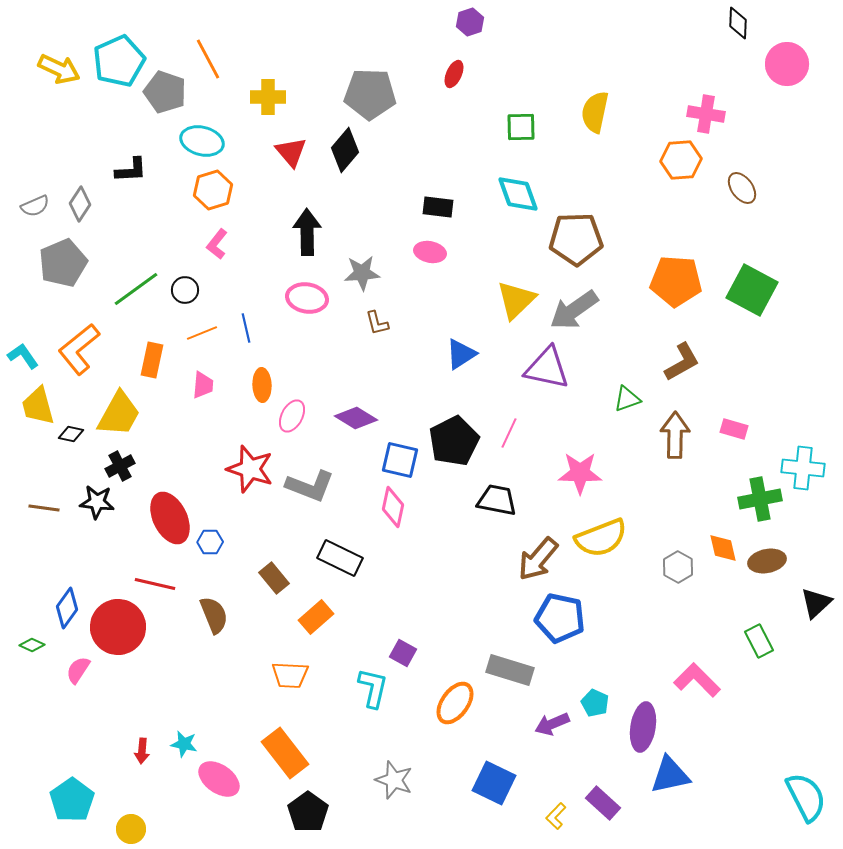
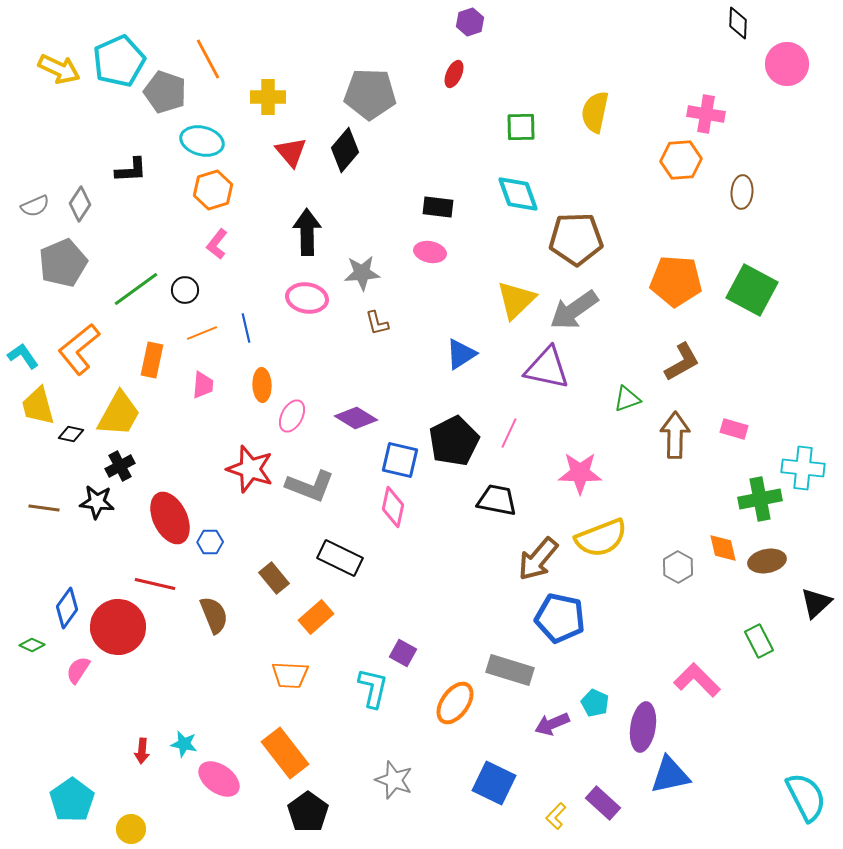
brown ellipse at (742, 188): moved 4 px down; rotated 40 degrees clockwise
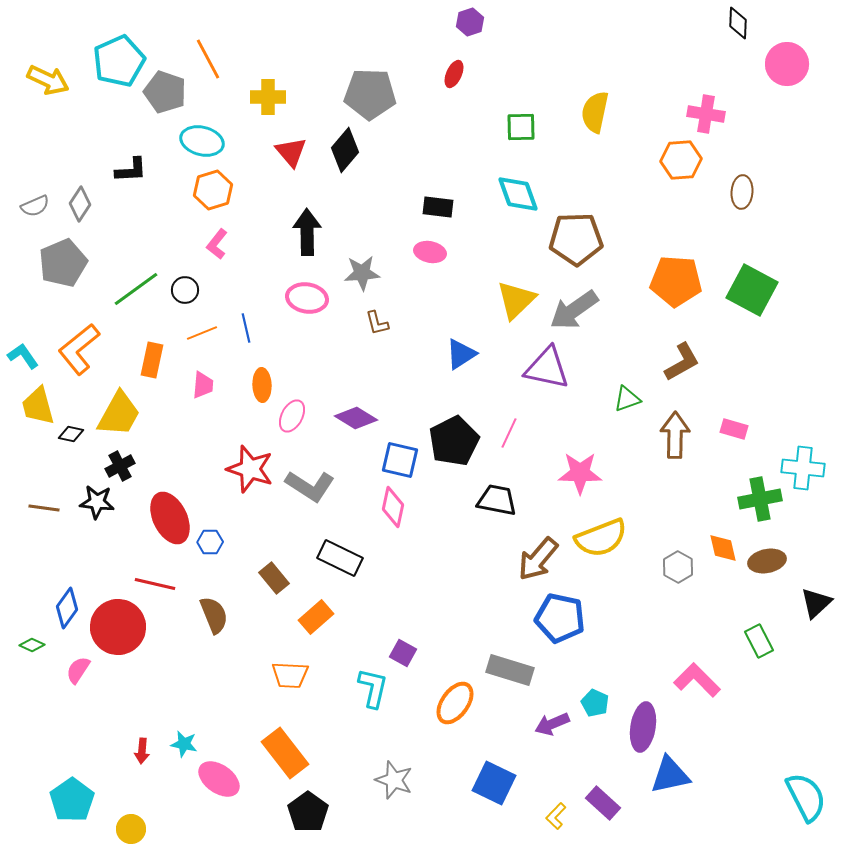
yellow arrow at (59, 69): moved 11 px left, 11 px down
gray L-shape at (310, 486): rotated 12 degrees clockwise
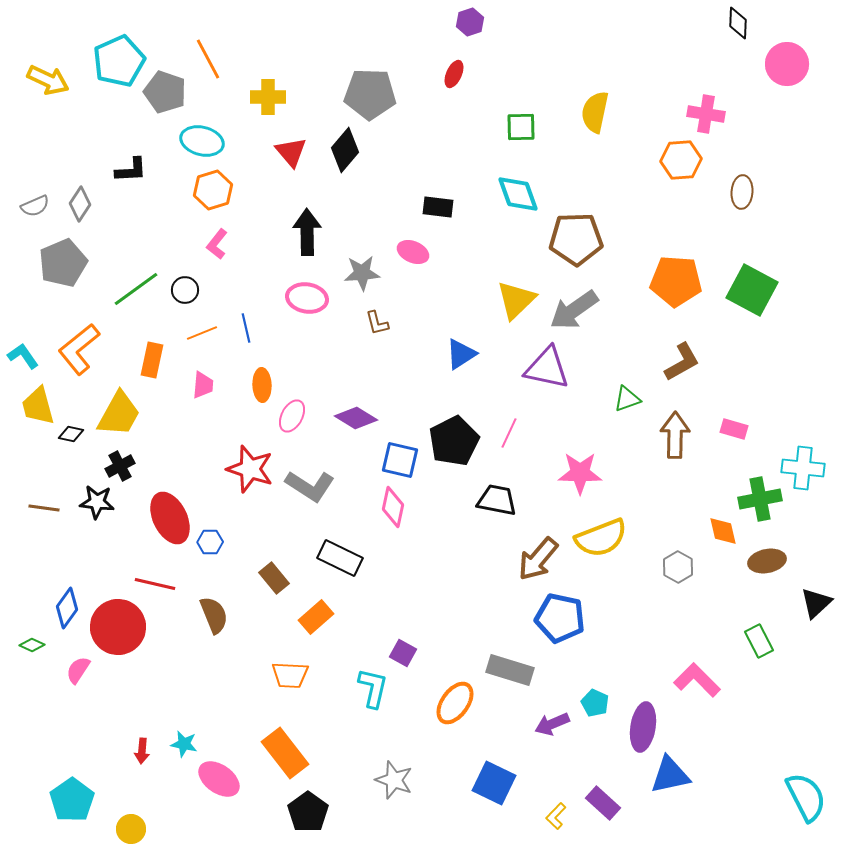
pink ellipse at (430, 252): moved 17 px left; rotated 12 degrees clockwise
orange diamond at (723, 548): moved 17 px up
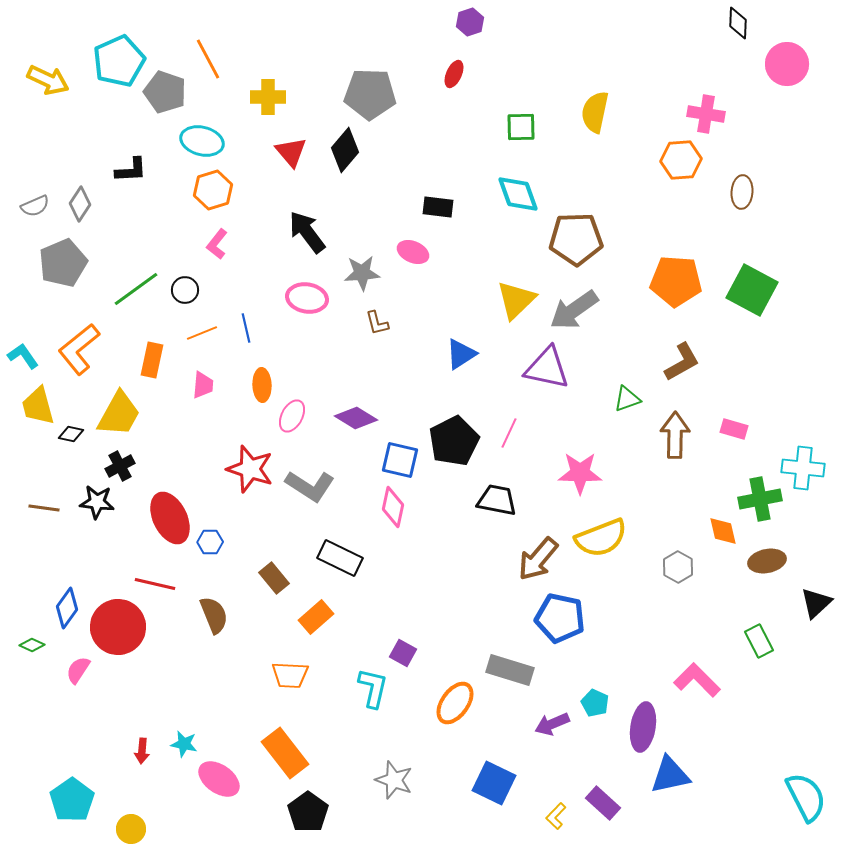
black arrow at (307, 232): rotated 36 degrees counterclockwise
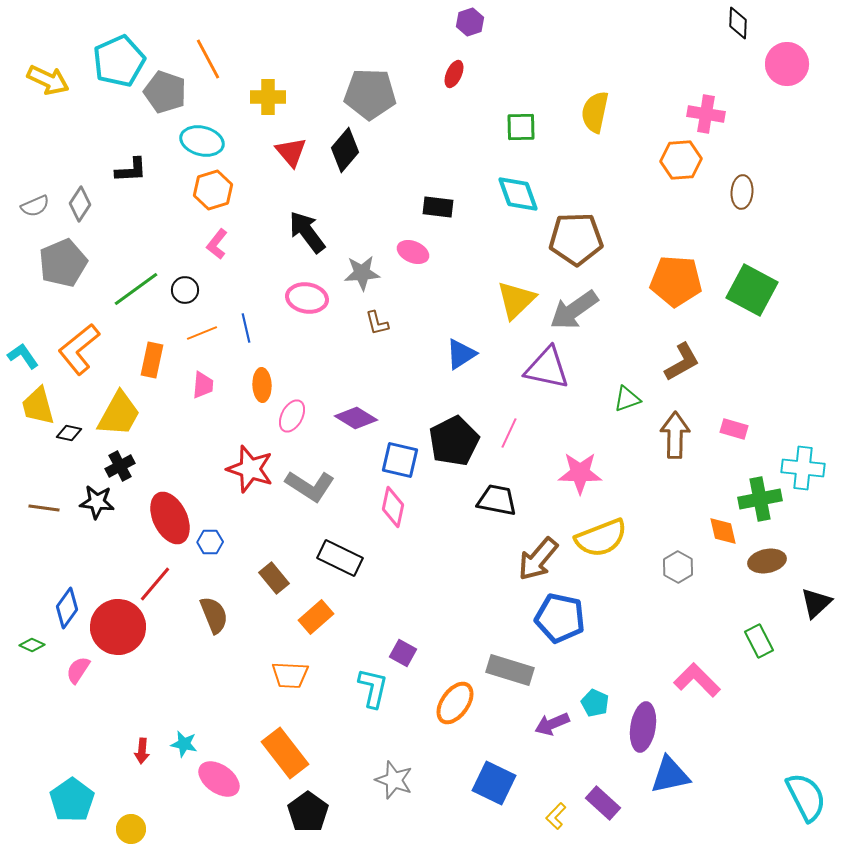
black diamond at (71, 434): moved 2 px left, 1 px up
red line at (155, 584): rotated 63 degrees counterclockwise
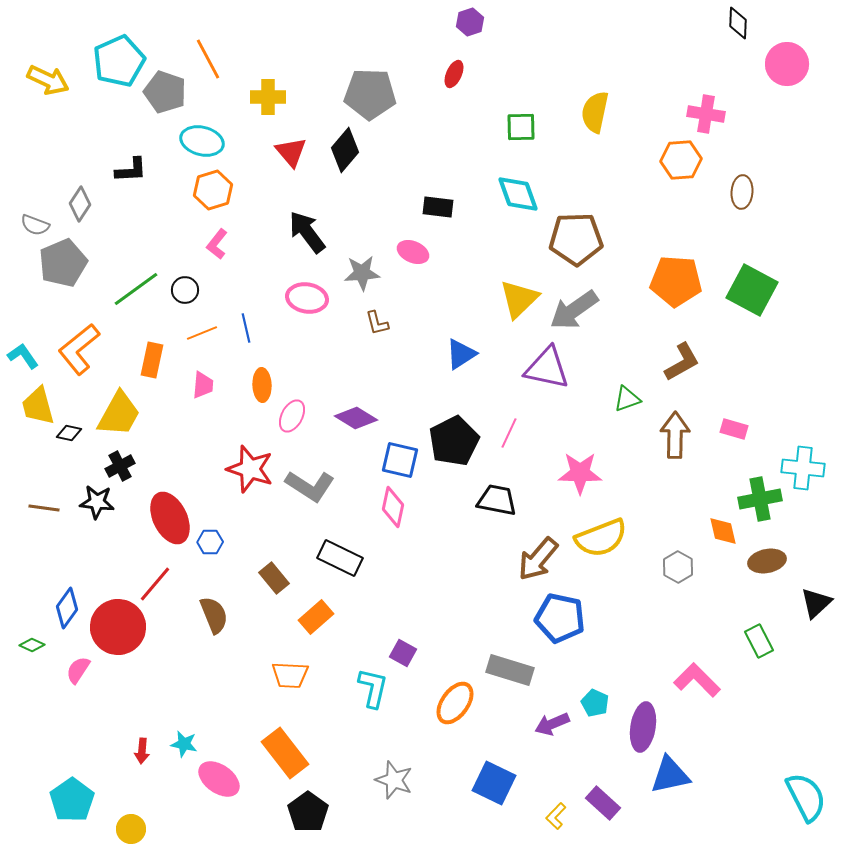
gray semicircle at (35, 206): moved 19 px down; rotated 44 degrees clockwise
yellow triangle at (516, 300): moved 3 px right, 1 px up
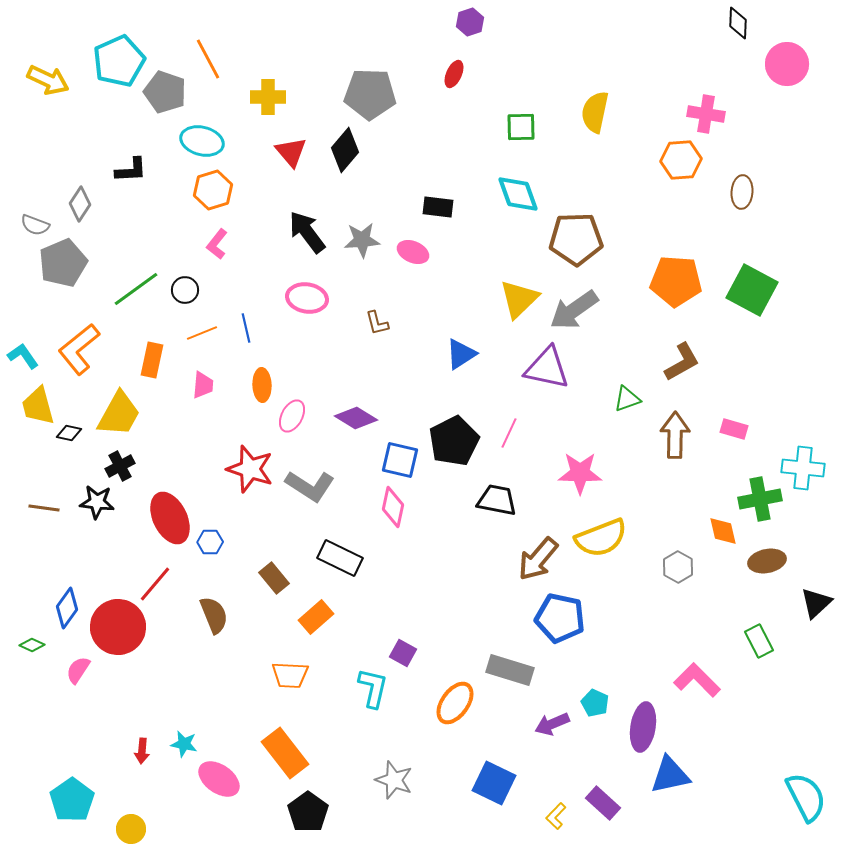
gray star at (362, 273): moved 33 px up
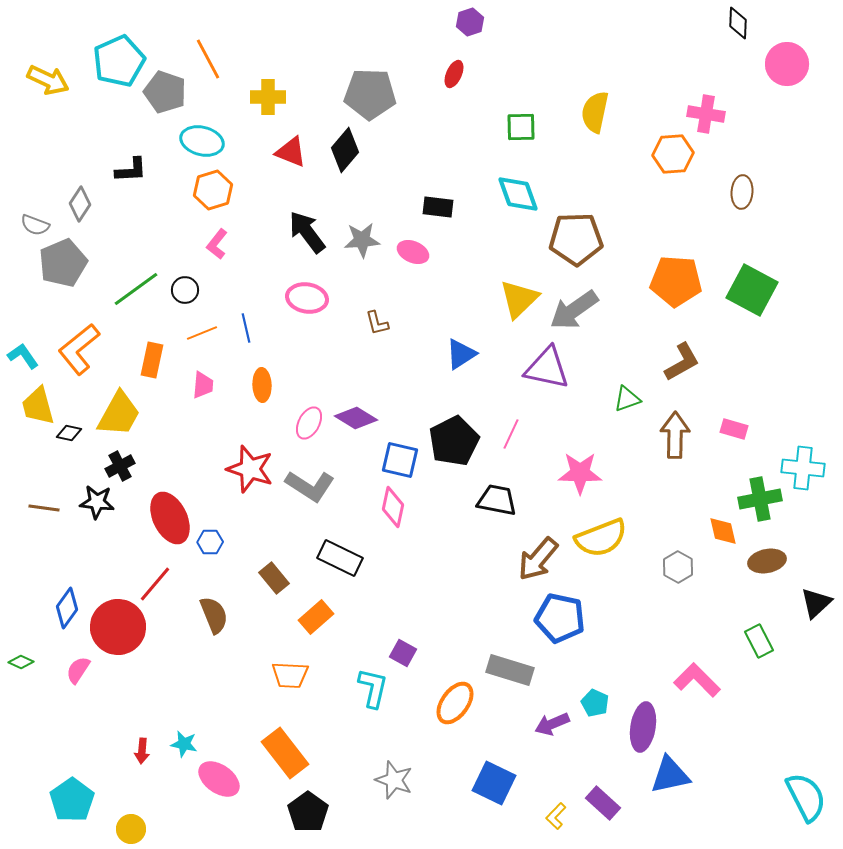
red triangle at (291, 152): rotated 28 degrees counterclockwise
orange hexagon at (681, 160): moved 8 px left, 6 px up
pink ellipse at (292, 416): moved 17 px right, 7 px down
pink line at (509, 433): moved 2 px right, 1 px down
green diamond at (32, 645): moved 11 px left, 17 px down
